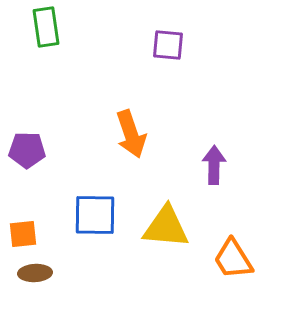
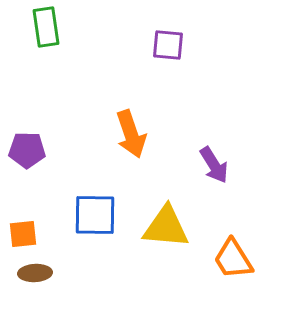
purple arrow: rotated 147 degrees clockwise
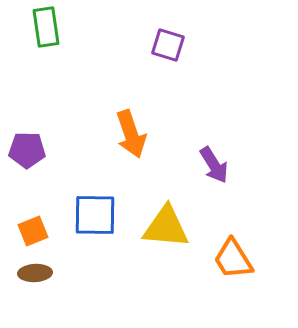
purple square: rotated 12 degrees clockwise
orange square: moved 10 px right, 3 px up; rotated 16 degrees counterclockwise
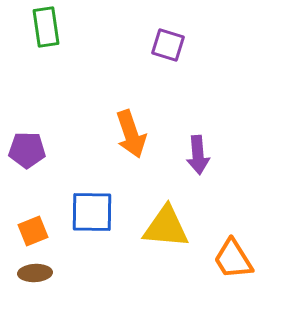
purple arrow: moved 16 px left, 10 px up; rotated 27 degrees clockwise
blue square: moved 3 px left, 3 px up
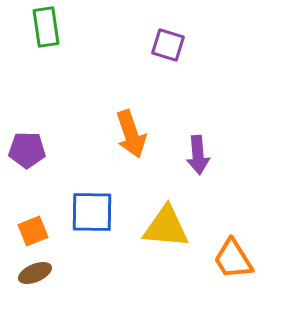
brown ellipse: rotated 20 degrees counterclockwise
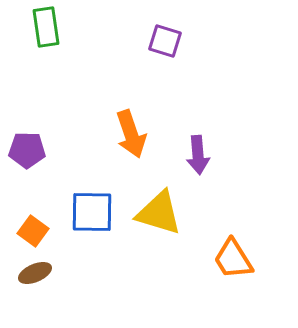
purple square: moved 3 px left, 4 px up
yellow triangle: moved 7 px left, 14 px up; rotated 12 degrees clockwise
orange square: rotated 32 degrees counterclockwise
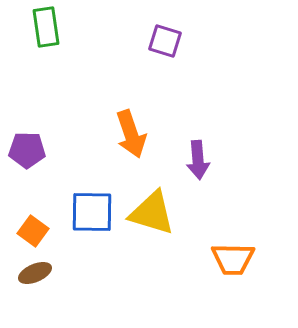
purple arrow: moved 5 px down
yellow triangle: moved 7 px left
orange trapezoid: rotated 57 degrees counterclockwise
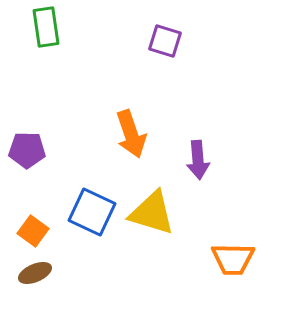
blue square: rotated 24 degrees clockwise
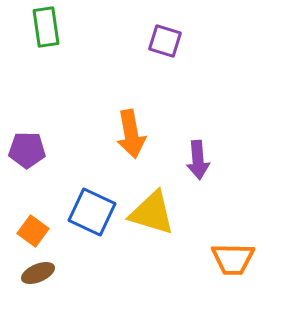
orange arrow: rotated 9 degrees clockwise
brown ellipse: moved 3 px right
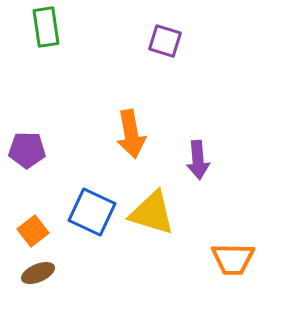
orange square: rotated 16 degrees clockwise
